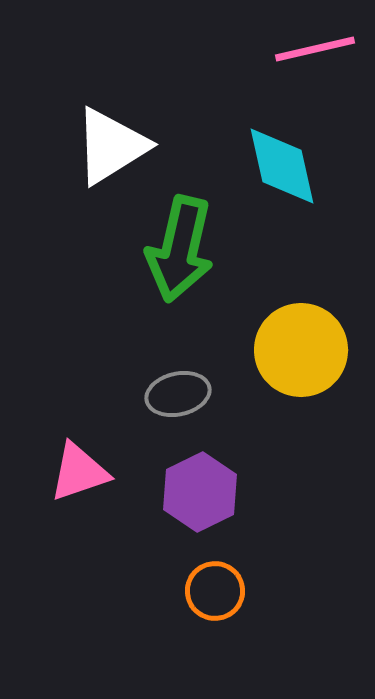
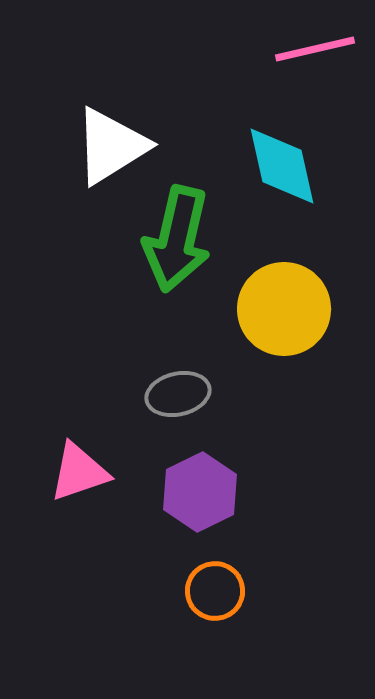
green arrow: moved 3 px left, 10 px up
yellow circle: moved 17 px left, 41 px up
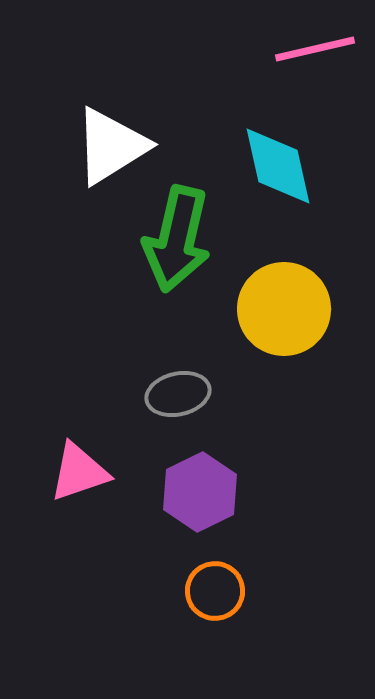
cyan diamond: moved 4 px left
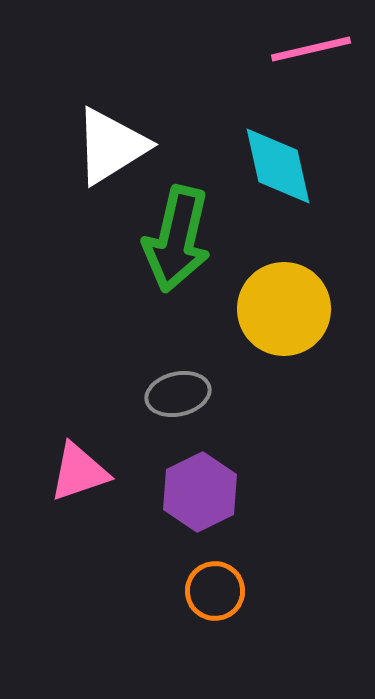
pink line: moved 4 px left
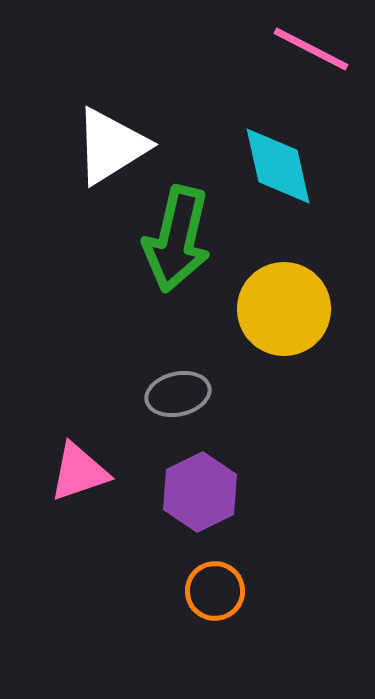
pink line: rotated 40 degrees clockwise
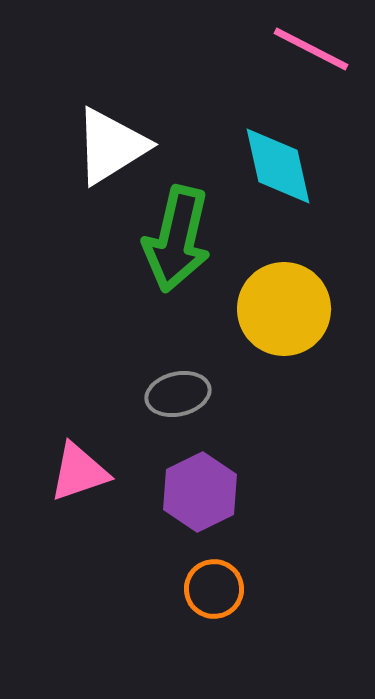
orange circle: moved 1 px left, 2 px up
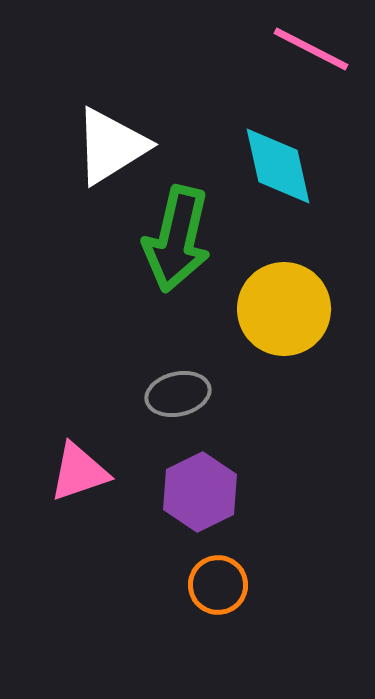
orange circle: moved 4 px right, 4 px up
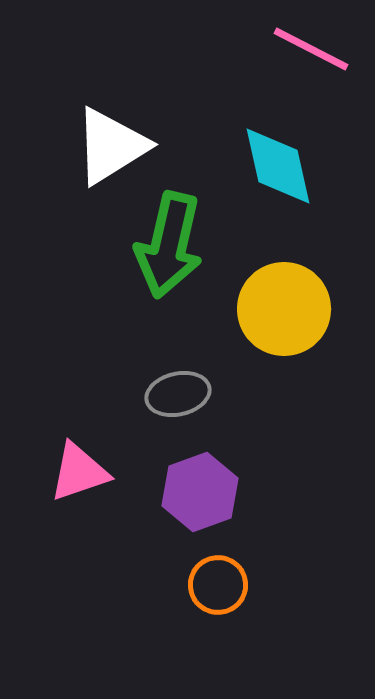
green arrow: moved 8 px left, 6 px down
purple hexagon: rotated 6 degrees clockwise
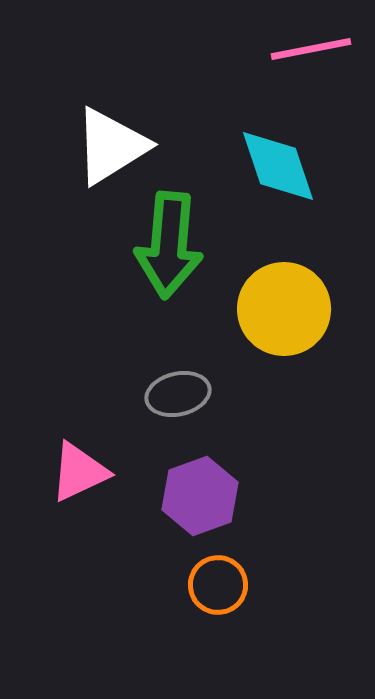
pink line: rotated 38 degrees counterclockwise
cyan diamond: rotated 6 degrees counterclockwise
green arrow: rotated 8 degrees counterclockwise
pink triangle: rotated 6 degrees counterclockwise
purple hexagon: moved 4 px down
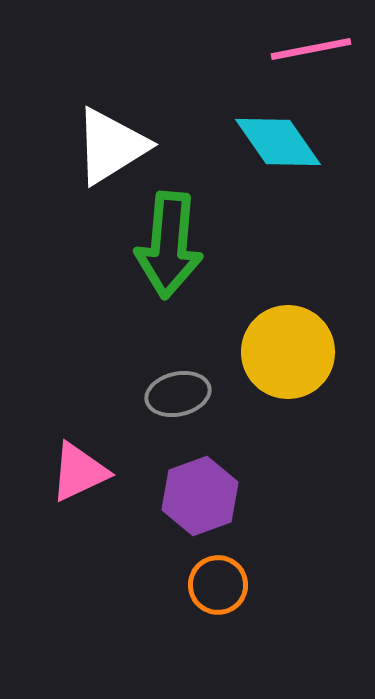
cyan diamond: moved 24 px up; rotated 16 degrees counterclockwise
yellow circle: moved 4 px right, 43 px down
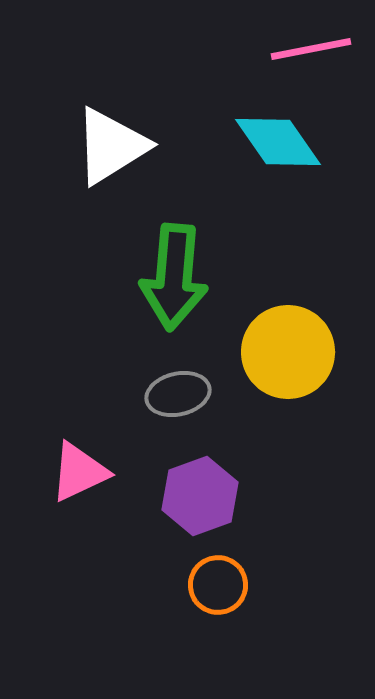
green arrow: moved 5 px right, 32 px down
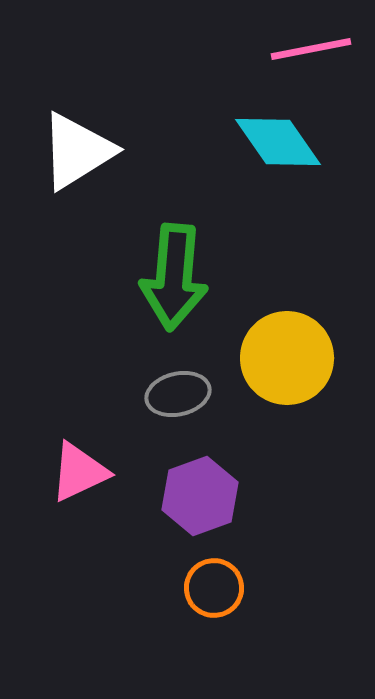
white triangle: moved 34 px left, 5 px down
yellow circle: moved 1 px left, 6 px down
orange circle: moved 4 px left, 3 px down
